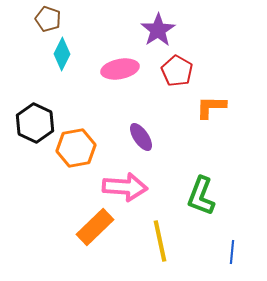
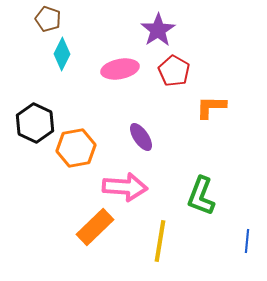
red pentagon: moved 3 px left
yellow line: rotated 21 degrees clockwise
blue line: moved 15 px right, 11 px up
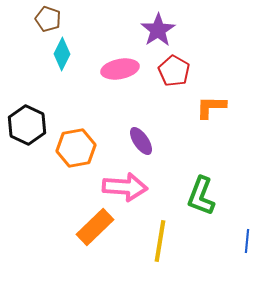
black hexagon: moved 8 px left, 2 px down
purple ellipse: moved 4 px down
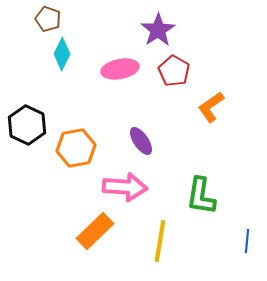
orange L-shape: rotated 36 degrees counterclockwise
green L-shape: rotated 12 degrees counterclockwise
orange rectangle: moved 4 px down
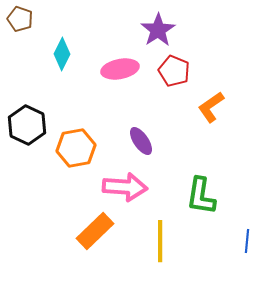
brown pentagon: moved 28 px left
red pentagon: rotated 8 degrees counterclockwise
yellow line: rotated 9 degrees counterclockwise
